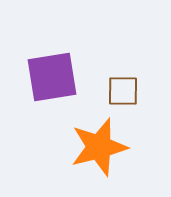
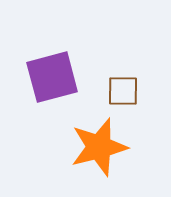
purple square: rotated 6 degrees counterclockwise
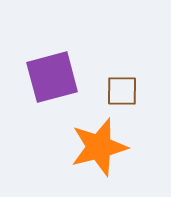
brown square: moved 1 px left
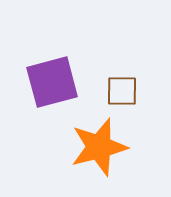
purple square: moved 5 px down
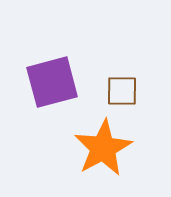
orange star: moved 4 px right, 1 px down; rotated 14 degrees counterclockwise
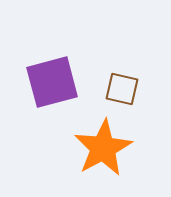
brown square: moved 2 px up; rotated 12 degrees clockwise
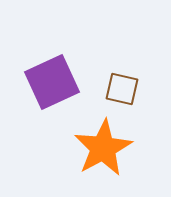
purple square: rotated 10 degrees counterclockwise
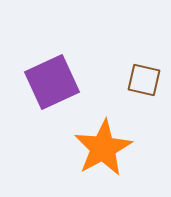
brown square: moved 22 px right, 9 px up
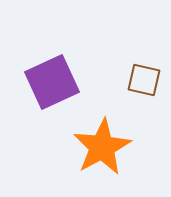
orange star: moved 1 px left, 1 px up
